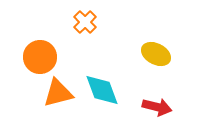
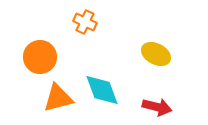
orange cross: rotated 20 degrees counterclockwise
orange triangle: moved 5 px down
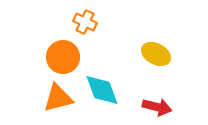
orange circle: moved 23 px right
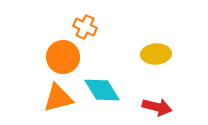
orange cross: moved 5 px down
yellow ellipse: rotated 32 degrees counterclockwise
cyan diamond: rotated 12 degrees counterclockwise
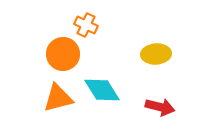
orange cross: moved 1 px right, 2 px up
orange circle: moved 3 px up
red arrow: moved 3 px right
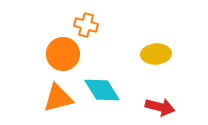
orange cross: rotated 10 degrees counterclockwise
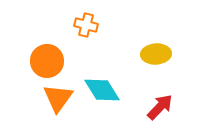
orange circle: moved 16 px left, 7 px down
orange triangle: rotated 40 degrees counterclockwise
red arrow: rotated 60 degrees counterclockwise
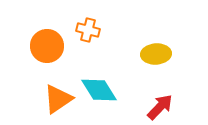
orange cross: moved 2 px right, 5 px down
orange circle: moved 15 px up
cyan diamond: moved 3 px left
orange triangle: moved 1 px down; rotated 20 degrees clockwise
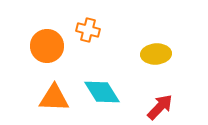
cyan diamond: moved 3 px right, 2 px down
orange triangle: moved 4 px left, 1 px up; rotated 36 degrees clockwise
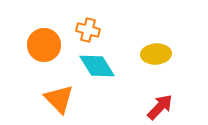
orange circle: moved 3 px left, 1 px up
cyan diamond: moved 5 px left, 26 px up
orange triangle: moved 5 px right, 1 px down; rotated 44 degrees clockwise
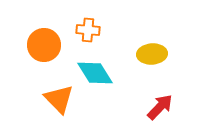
orange cross: rotated 10 degrees counterclockwise
yellow ellipse: moved 4 px left
cyan diamond: moved 2 px left, 7 px down
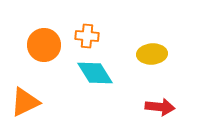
orange cross: moved 1 px left, 6 px down
orange triangle: moved 34 px left, 3 px down; rotated 48 degrees clockwise
red arrow: rotated 52 degrees clockwise
